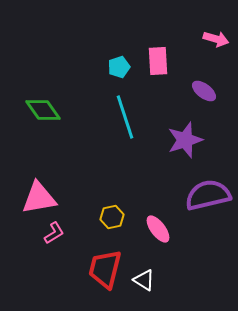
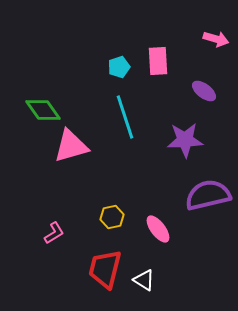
purple star: rotated 15 degrees clockwise
pink triangle: moved 32 px right, 52 px up; rotated 6 degrees counterclockwise
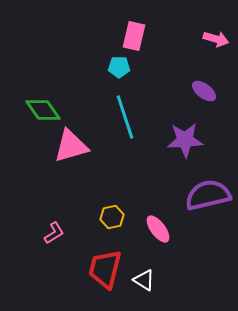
pink rectangle: moved 24 px left, 25 px up; rotated 16 degrees clockwise
cyan pentagon: rotated 20 degrees clockwise
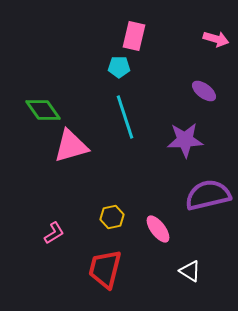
white triangle: moved 46 px right, 9 px up
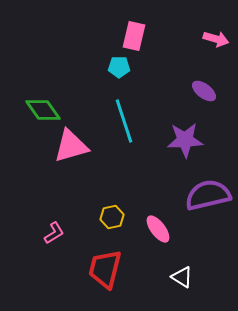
cyan line: moved 1 px left, 4 px down
white triangle: moved 8 px left, 6 px down
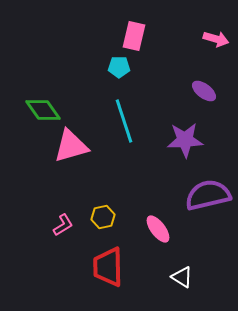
yellow hexagon: moved 9 px left
pink L-shape: moved 9 px right, 8 px up
red trapezoid: moved 3 px right, 2 px up; rotated 15 degrees counterclockwise
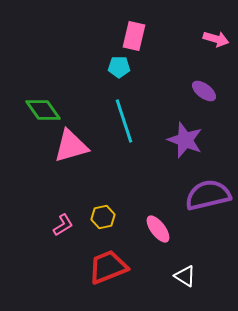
purple star: rotated 24 degrees clockwise
red trapezoid: rotated 69 degrees clockwise
white triangle: moved 3 px right, 1 px up
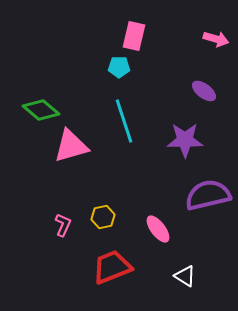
green diamond: moved 2 px left; rotated 15 degrees counterclockwise
purple star: rotated 21 degrees counterclockwise
pink L-shape: rotated 35 degrees counterclockwise
red trapezoid: moved 4 px right
